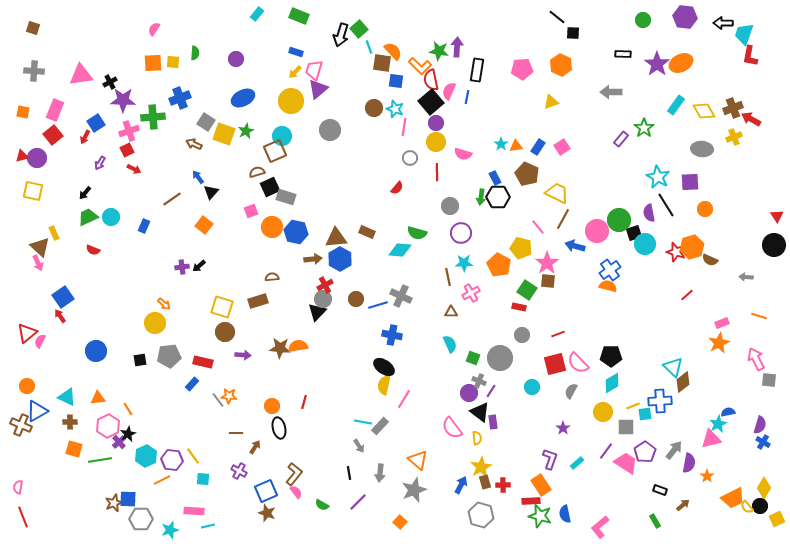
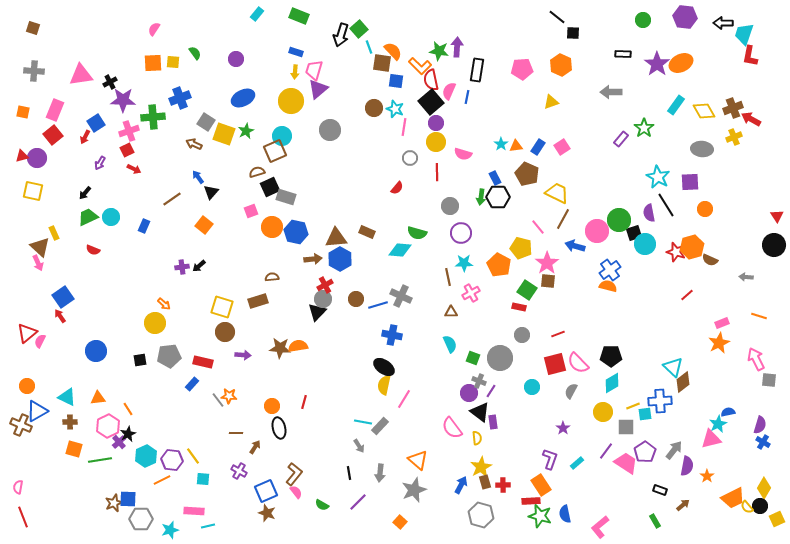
green semicircle at (195, 53): rotated 40 degrees counterclockwise
yellow arrow at (295, 72): rotated 40 degrees counterclockwise
purple semicircle at (689, 463): moved 2 px left, 3 px down
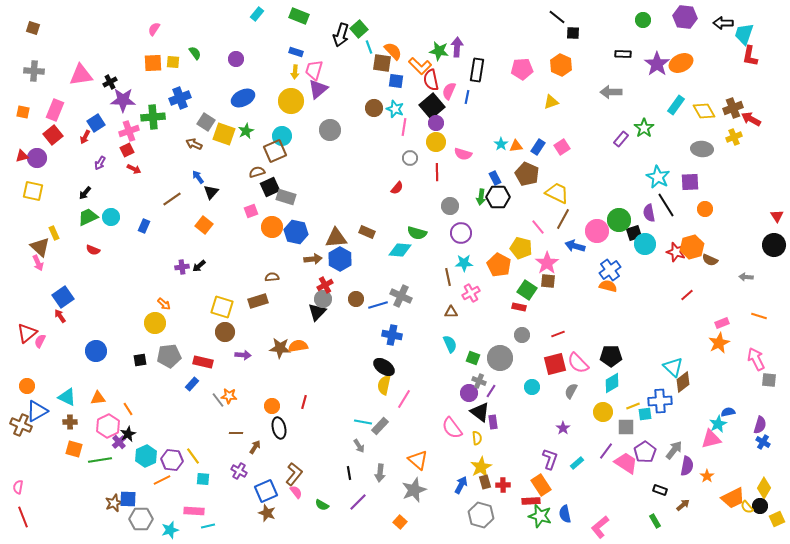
black square at (431, 102): moved 1 px right, 4 px down
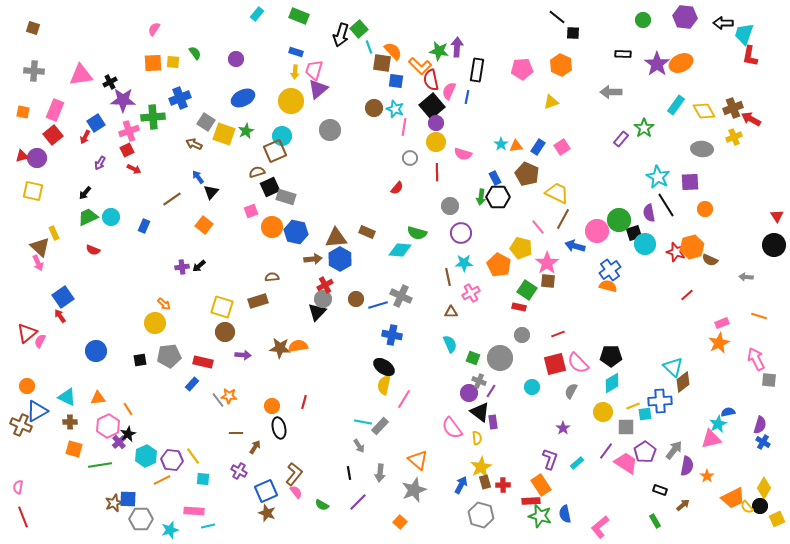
green line at (100, 460): moved 5 px down
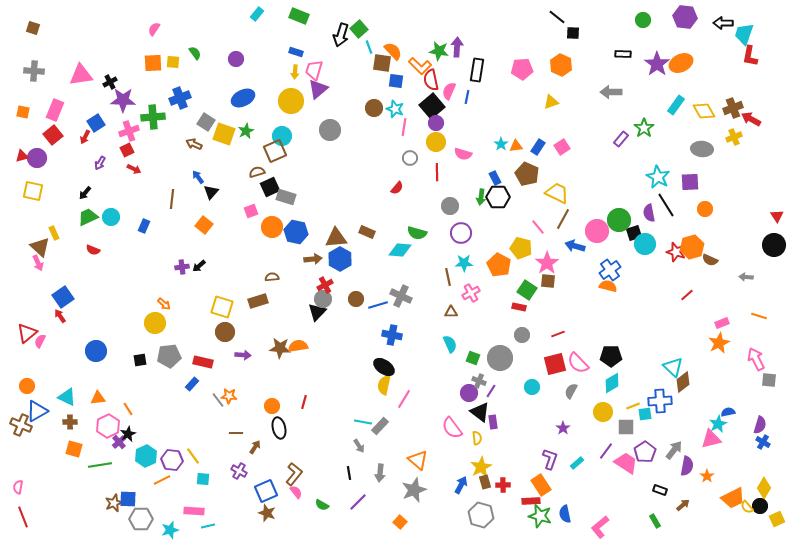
brown line at (172, 199): rotated 48 degrees counterclockwise
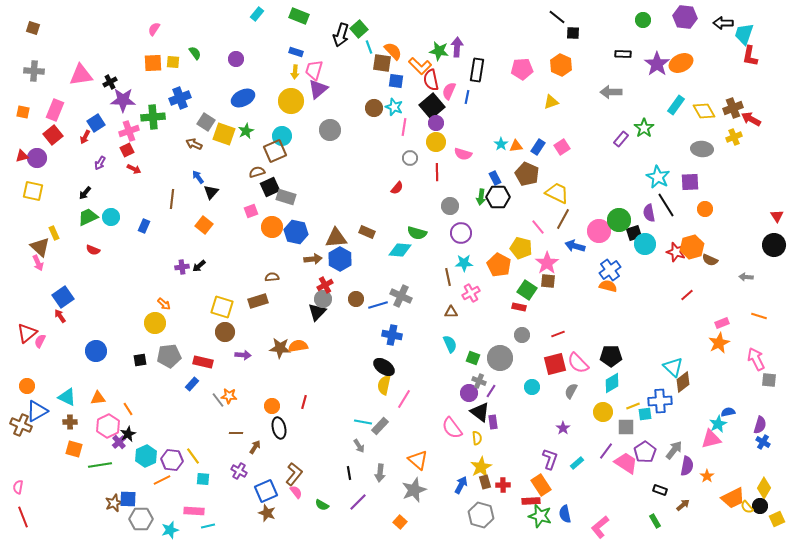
cyan star at (395, 109): moved 1 px left, 2 px up
pink circle at (597, 231): moved 2 px right
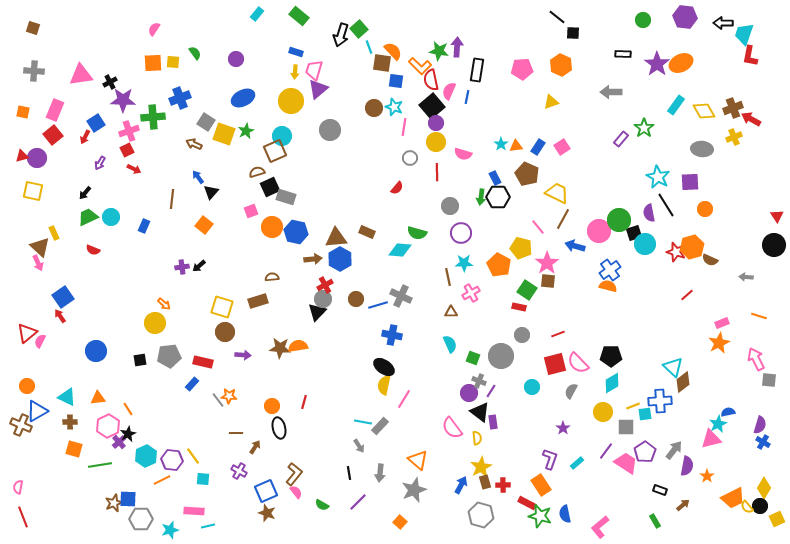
green rectangle at (299, 16): rotated 18 degrees clockwise
gray circle at (500, 358): moved 1 px right, 2 px up
red rectangle at (531, 501): moved 4 px left, 2 px down; rotated 30 degrees clockwise
